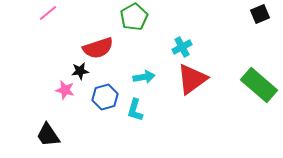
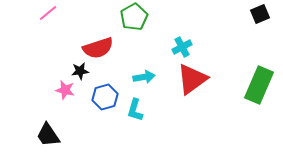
green rectangle: rotated 72 degrees clockwise
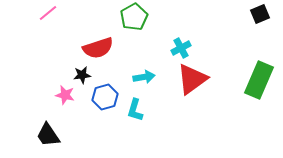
cyan cross: moved 1 px left, 1 px down
black star: moved 2 px right, 4 px down
green rectangle: moved 5 px up
pink star: moved 5 px down
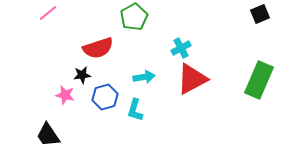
red triangle: rotated 8 degrees clockwise
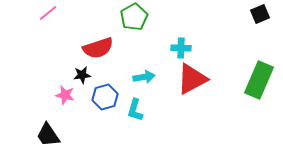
cyan cross: rotated 30 degrees clockwise
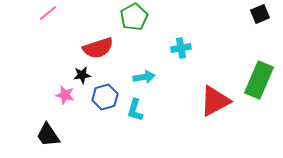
cyan cross: rotated 12 degrees counterclockwise
red triangle: moved 23 px right, 22 px down
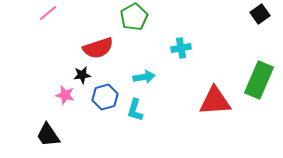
black square: rotated 12 degrees counterclockwise
red triangle: rotated 24 degrees clockwise
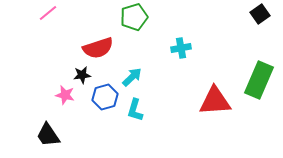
green pentagon: rotated 12 degrees clockwise
cyan arrow: moved 12 px left; rotated 35 degrees counterclockwise
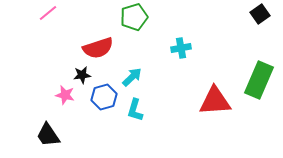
blue hexagon: moved 1 px left
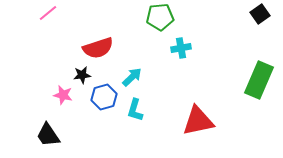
green pentagon: moved 26 px right; rotated 12 degrees clockwise
pink star: moved 2 px left
red triangle: moved 17 px left, 20 px down; rotated 8 degrees counterclockwise
